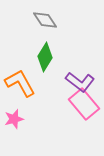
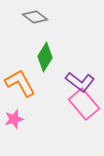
gray diamond: moved 10 px left, 3 px up; rotated 20 degrees counterclockwise
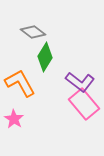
gray diamond: moved 2 px left, 15 px down
pink star: rotated 24 degrees counterclockwise
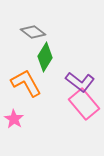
orange L-shape: moved 6 px right
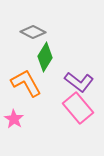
gray diamond: rotated 10 degrees counterclockwise
purple L-shape: moved 1 px left
pink rectangle: moved 6 px left, 4 px down
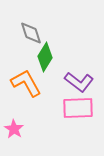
gray diamond: moved 2 px left, 1 px down; rotated 45 degrees clockwise
pink rectangle: rotated 52 degrees counterclockwise
pink star: moved 10 px down
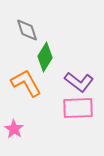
gray diamond: moved 4 px left, 3 px up
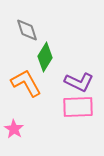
purple L-shape: rotated 12 degrees counterclockwise
pink rectangle: moved 1 px up
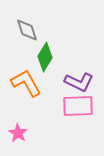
pink rectangle: moved 1 px up
pink star: moved 4 px right, 4 px down
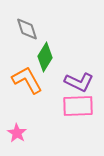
gray diamond: moved 1 px up
orange L-shape: moved 1 px right, 3 px up
pink star: moved 1 px left
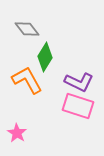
gray diamond: rotated 20 degrees counterclockwise
pink rectangle: rotated 20 degrees clockwise
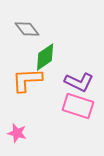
green diamond: rotated 24 degrees clockwise
orange L-shape: rotated 64 degrees counterclockwise
pink star: rotated 18 degrees counterclockwise
